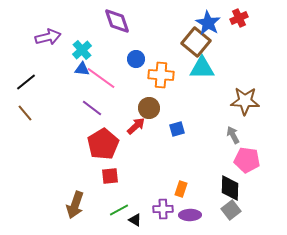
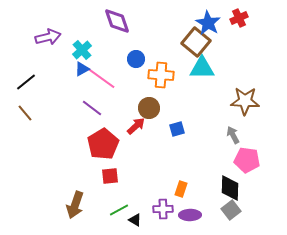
blue triangle: rotated 35 degrees counterclockwise
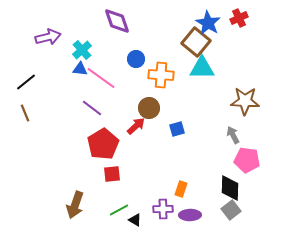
blue triangle: moved 2 px left; rotated 35 degrees clockwise
brown line: rotated 18 degrees clockwise
red square: moved 2 px right, 2 px up
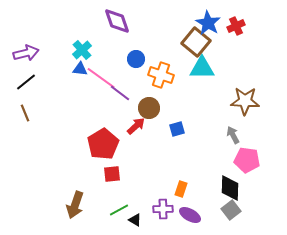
red cross: moved 3 px left, 8 px down
purple arrow: moved 22 px left, 16 px down
orange cross: rotated 15 degrees clockwise
purple line: moved 28 px right, 15 px up
purple ellipse: rotated 30 degrees clockwise
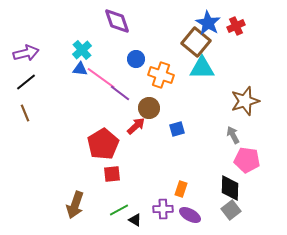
brown star: rotated 20 degrees counterclockwise
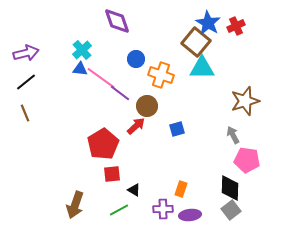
brown circle: moved 2 px left, 2 px up
purple ellipse: rotated 35 degrees counterclockwise
black triangle: moved 1 px left, 30 px up
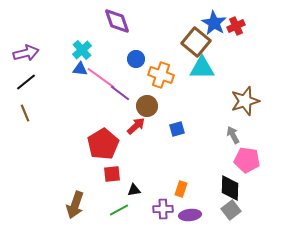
blue star: moved 6 px right
black triangle: rotated 40 degrees counterclockwise
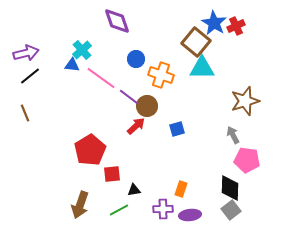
blue triangle: moved 8 px left, 4 px up
black line: moved 4 px right, 6 px up
purple line: moved 9 px right, 4 px down
red pentagon: moved 13 px left, 6 px down
brown arrow: moved 5 px right
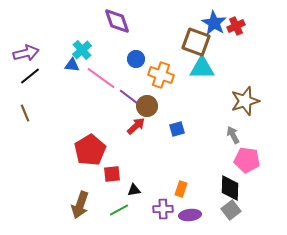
brown square: rotated 20 degrees counterclockwise
